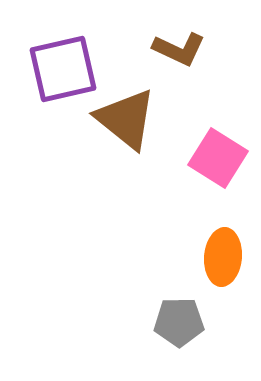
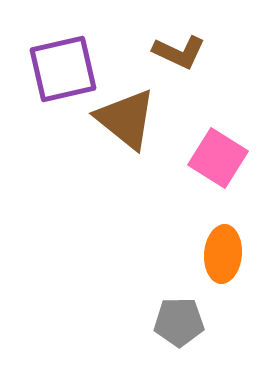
brown L-shape: moved 3 px down
orange ellipse: moved 3 px up
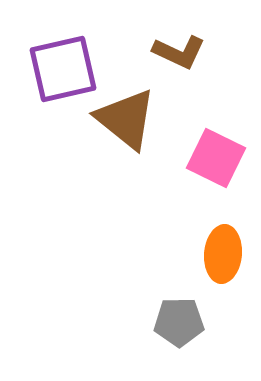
pink square: moved 2 px left; rotated 6 degrees counterclockwise
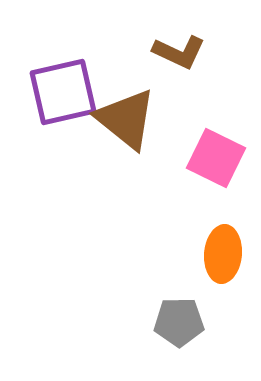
purple square: moved 23 px down
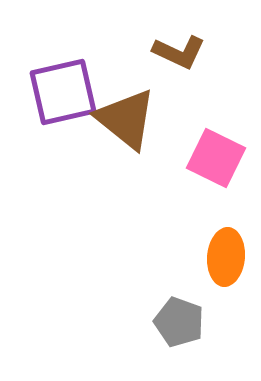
orange ellipse: moved 3 px right, 3 px down
gray pentagon: rotated 21 degrees clockwise
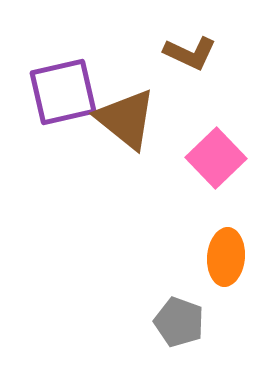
brown L-shape: moved 11 px right, 1 px down
pink square: rotated 20 degrees clockwise
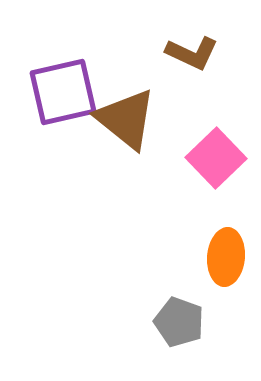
brown L-shape: moved 2 px right
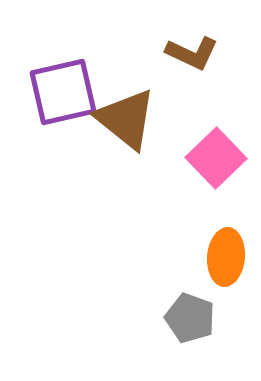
gray pentagon: moved 11 px right, 4 px up
